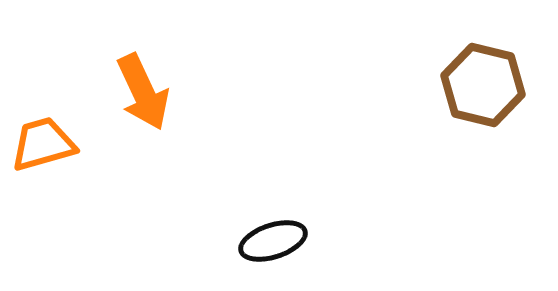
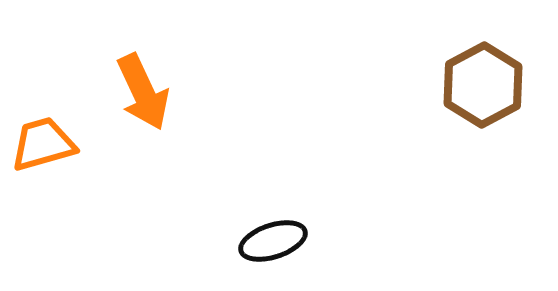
brown hexagon: rotated 18 degrees clockwise
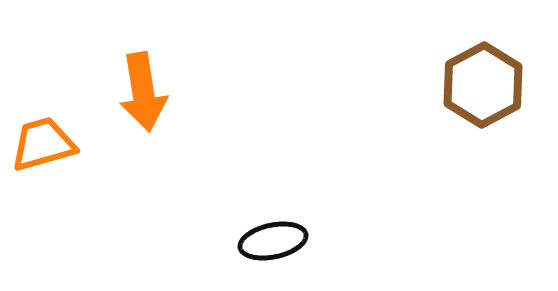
orange arrow: rotated 16 degrees clockwise
black ellipse: rotated 6 degrees clockwise
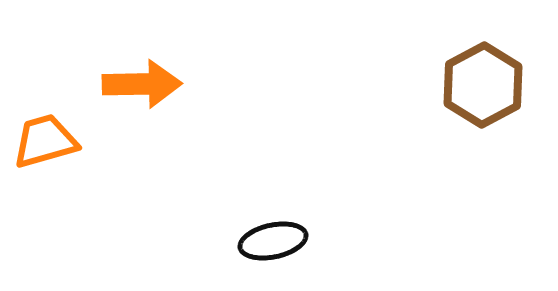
orange arrow: moved 1 px left, 8 px up; rotated 82 degrees counterclockwise
orange trapezoid: moved 2 px right, 3 px up
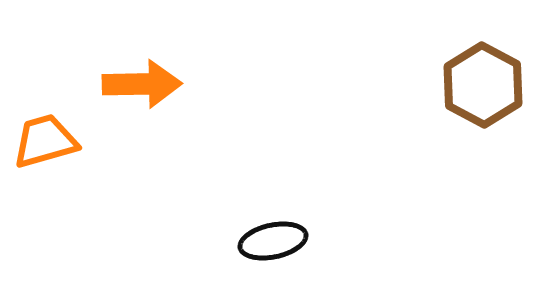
brown hexagon: rotated 4 degrees counterclockwise
